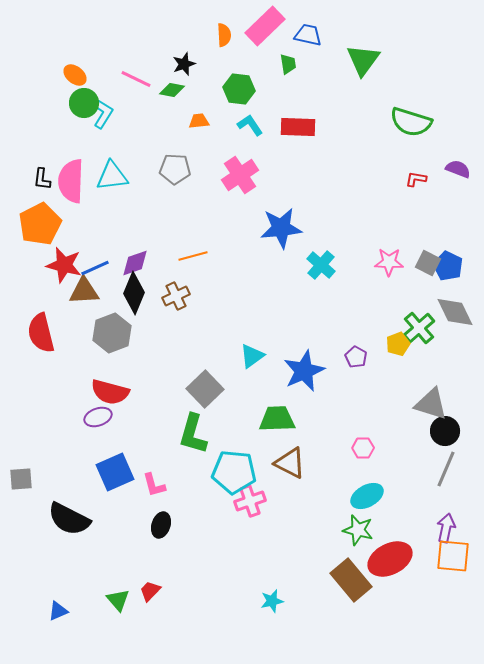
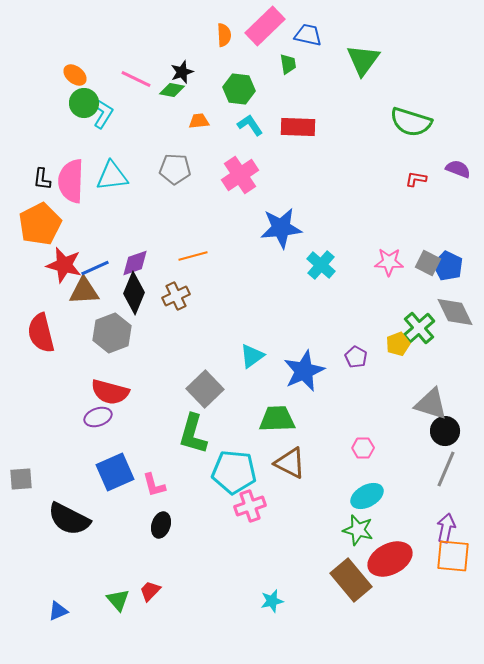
black star at (184, 64): moved 2 px left, 8 px down
pink cross at (250, 501): moved 5 px down
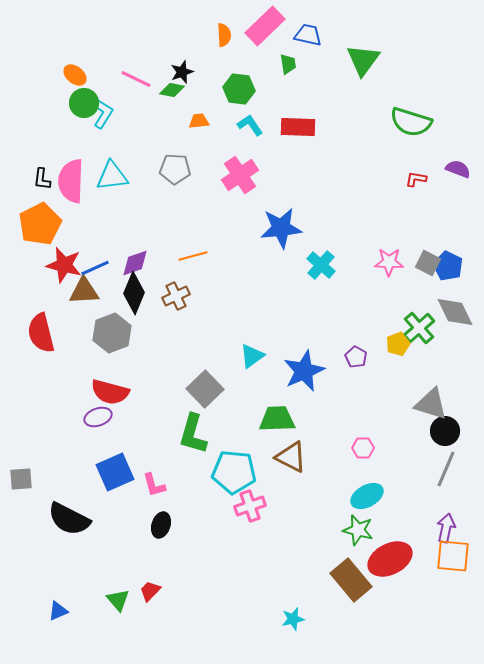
brown triangle at (290, 463): moved 1 px right, 6 px up
cyan star at (272, 601): moved 21 px right, 18 px down
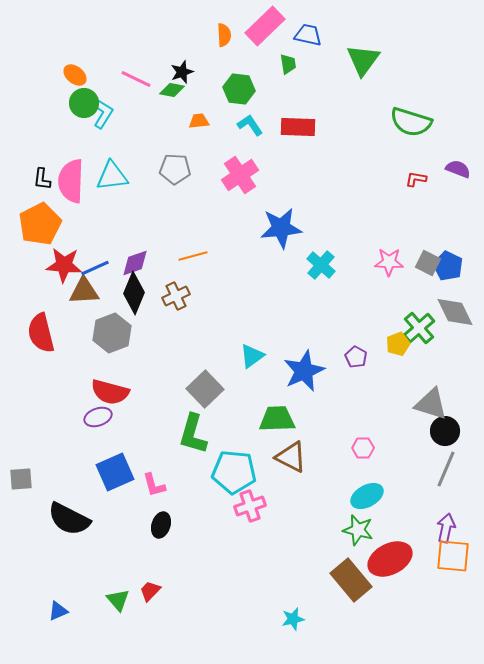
red star at (64, 265): rotated 9 degrees counterclockwise
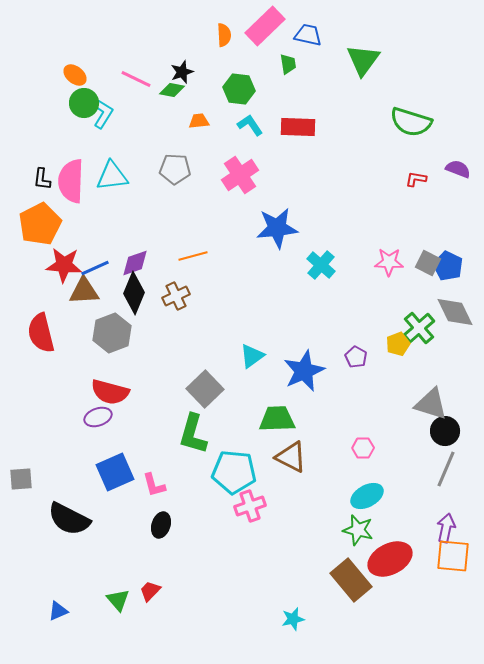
blue star at (281, 228): moved 4 px left
